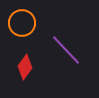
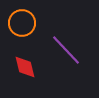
red diamond: rotated 50 degrees counterclockwise
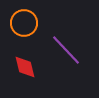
orange circle: moved 2 px right
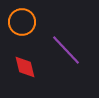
orange circle: moved 2 px left, 1 px up
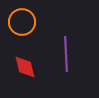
purple line: moved 4 px down; rotated 40 degrees clockwise
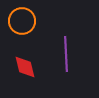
orange circle: moved 1 px up
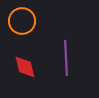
purple line: moved 4 px down
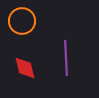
red diamond: moved 1 px down
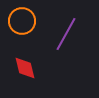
purple line: moved 24 px up; rotated 32 degrees clockwise
